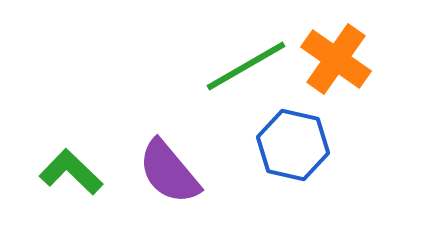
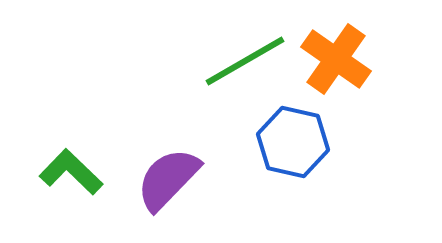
green line: moved 1 px left, 5 px up
blue hexagon: moved 3 px up
purple semicircle: moved 1 px left, 7 px down; rotated 84 degrees clockwise
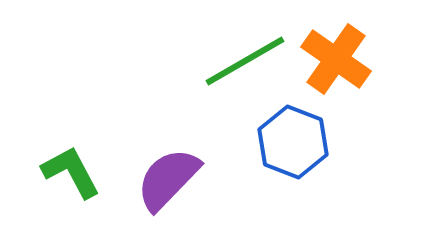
blue hexagon: rotated 8 degrees clockwise
green L-shape: rotated 18 degrees clockwise
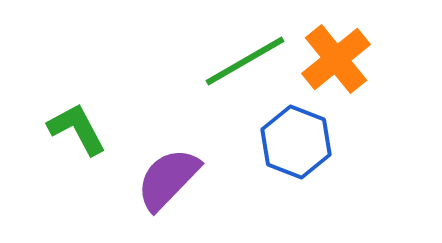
orange cross: rotated 16 degrees clockwise
blue hexagon: moved 3 px right
green L-shape: moved 6 px right, 43 px up
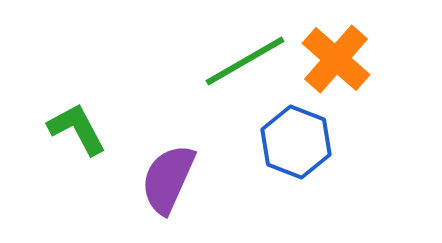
orange cross: rotated 10 degrees counterclockwise
purple semicircle: rotated 20 degrees counterclockwise
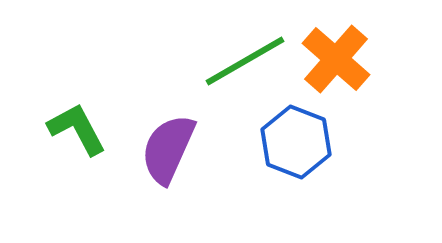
purple semicircle: moved 30 px up
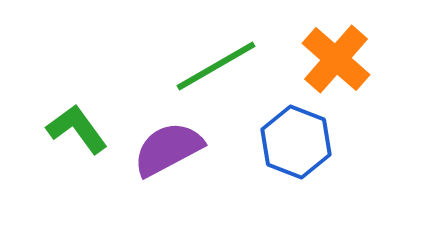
green line: moved 29 px left, 5 px down
green L-shape: rotated 8 degrees counterclockwise
purple semicircle: rotated 38 degrees clockwise
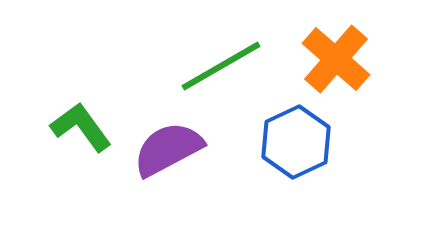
green line: moved 5 px right
green L-shape: moved 4 px right, 2 px up
blue hexagon: rotated 14 degrees clockwise
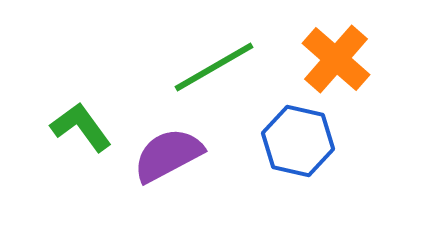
green line: moved 7 px left, 1 px down
blue hexagon: moved 2 px right, 1 px up; rotated 22 degrees counterclockwise
purple semicircle: moved 6 px down
